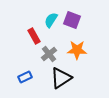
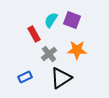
red rectangle: moved 2 px up
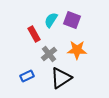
blue rectangle: moved 2 px right, 1 px up
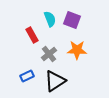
cyan semicircle: moved 1 px left, 1 px up; rotated 126 degrees clockwise
red rectangle: moved 2 px left, 1 px down
black triangle: moved 6 px left, 3 px down
